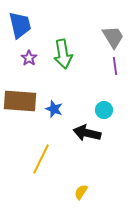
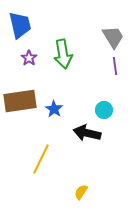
brown rectangle: rotated 12 degrees counterclockwise
blue star: rotated 12 degrees clockwise
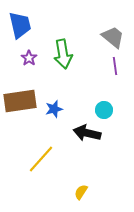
gray trapezoid: rotated 20 degrees counterclockwise
blue star: rotated 24 degrees clockwise
yellow line: rotated 16 degrees clockwise
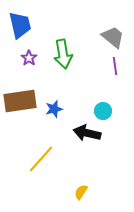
cyan circle: moved 1 px left, 1 px down
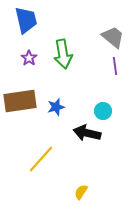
blue trapezoid: moved 6 px right, 5 px up
blue star: moved 2 px right, 2 px up
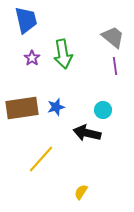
purple star: moved 3 px right
brown rectangle: moved 2 px right, 7 px down
cyan circle: moved 1 px up
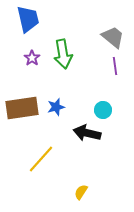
blue trapezoid: moved 2 px right, 1 px up
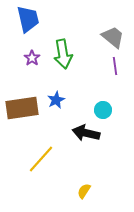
blue star: moved 7 px up; rotated 12 degrees counterclockwise
black arrow: moved 1 px left
yellow semicircle: moved 3 px right, 1 px up
